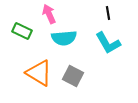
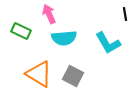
black line: moved 17 px right, 1 px down
green rectangle: moved 1 px left
orange triangle: moved 1 px down
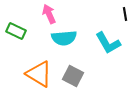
green rectangle: moved 5 px left
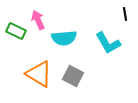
pink arrow: moved 11 px left, 6 px down
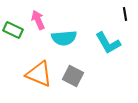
green rectangle: moved 3 px left, 1 px up
orange triangle: rotated 8 degrees counterclockwise
